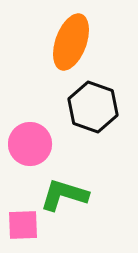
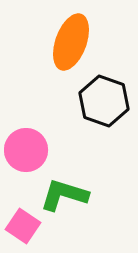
black hexagon: moved 11 px right, 6 px up
pink circle: moved 4 px left, 6 px down
pink square: moved 1 px down; rotated 36 degrees clockwise
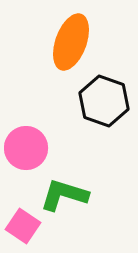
pink circle: moved 2 px up
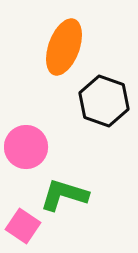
orange ellipse: moved 7 px left, 5 px down
pink circle: moved 1 px up
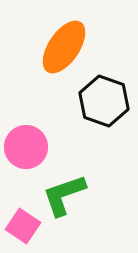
orange ellipse: rotated 14 degrees clockwise
green L-shape: rotated 36 degrees counterclockwise
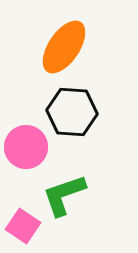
black hexagon: moved 32 px left, 11 px down; rotated 15 degrees counterclockwise
